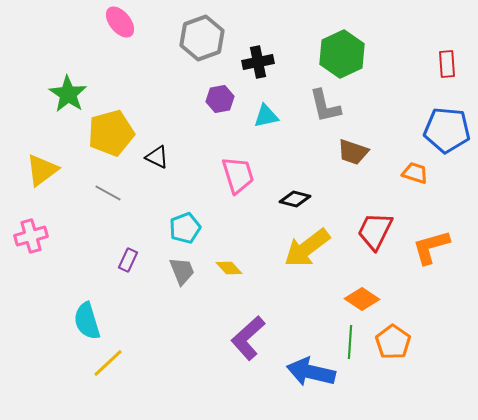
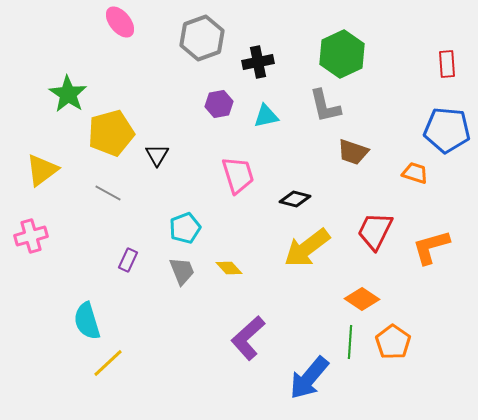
purple hexagon: moved 1 px left, 5 px down
black triangle: moved 2 px up; rotated 35 degrees clockwise
blue arrow: moved 2 px left, 6 px down; rotated 63 degrees counterclockwise
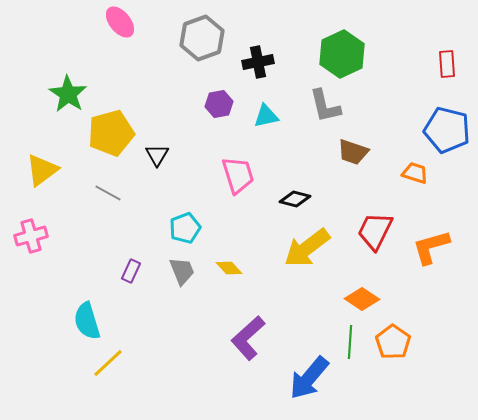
blue pentagon: rotated 9 degrees clockwise
purple rectangle: moved 3 px right, 11 px down
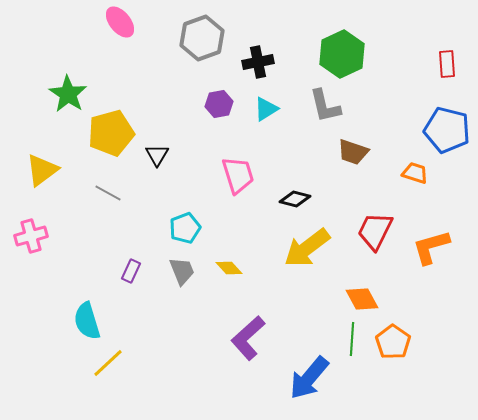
cyan triangle: moved 7 px up; rotated 20 degrees counterclockwise
orange diamond: rotated 28 degrees clockwise
green line: moved 2 px right, 3 px up
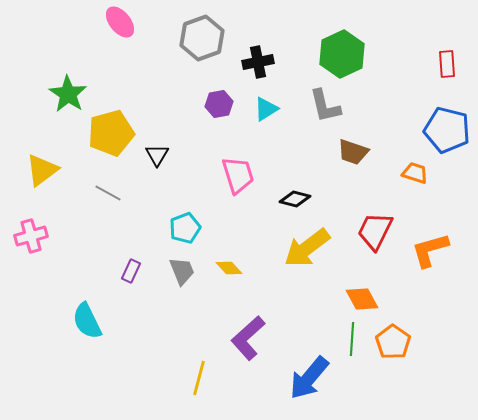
orange L-shape: moved 1 px left, 3 px down
cyan semicircle: rotated 9 degrees counterclockwise
yellow line: moved 91 px right, 15 px down; rotated 32 degrees counterclockwise
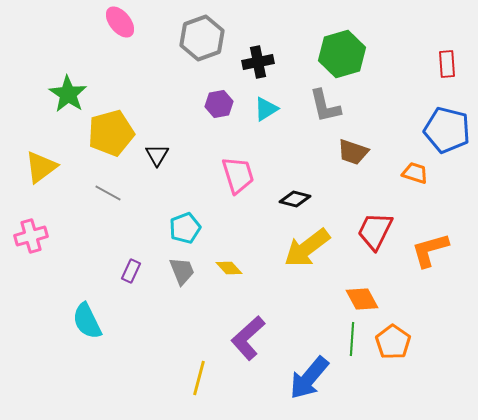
green hexagon: rotated 9 degrees clockwise
yellow triangle: moved 1 px left, 3 px up
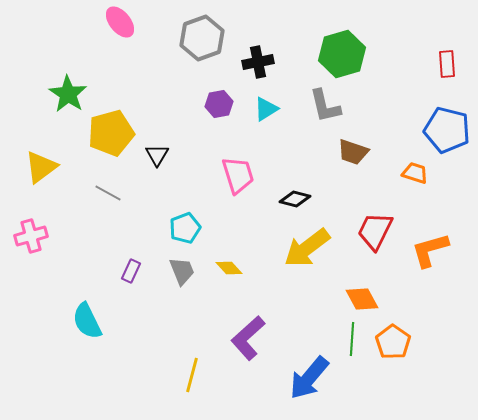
yellow line: moved 7 px left, 3 px up
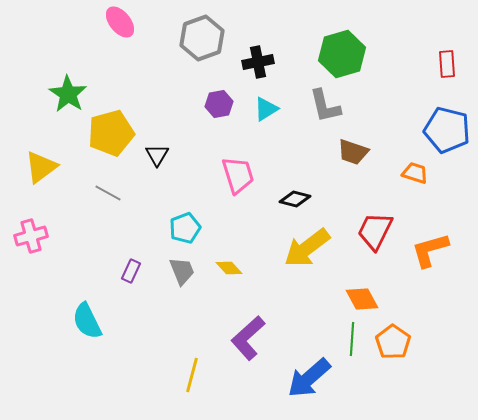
blue arrow: rotated 9 degrees clockwise
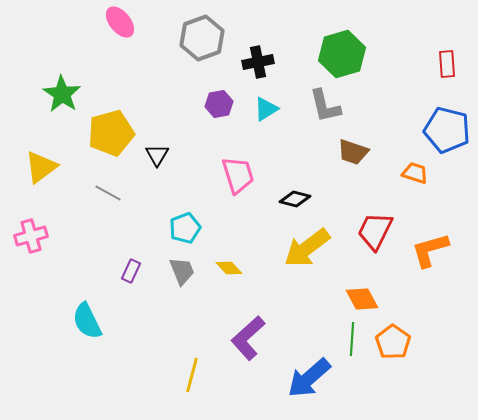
green star: moved 6 px left
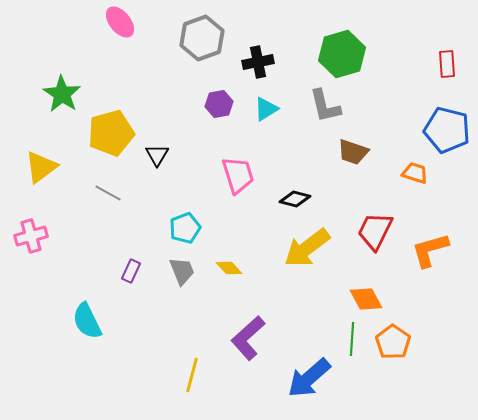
orange diamond: moved 4 px right
